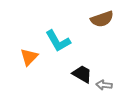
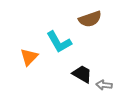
brown semicircle: moved 12 px left
cyan L-shape: moved 1 px right, 1 px down
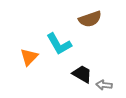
cyan L-shape: moved 2 px down
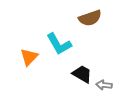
brown semicircle: moved 1 px up
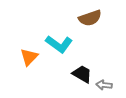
cyan L-shape: rotated 24 degrees counterclockwise
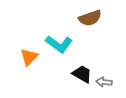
gray arrow: moved 3 px up
